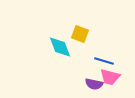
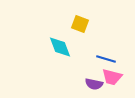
yellow square: moved 10 px up
blue line: moved 2 px right, 2 px up
pink trapezoid: moved 2 px right
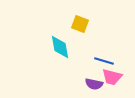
cyan diamond: rotated 10 degrees clockwise
blue line: moved 2 px left, 2 px down
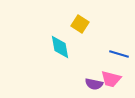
yellow square: rotated 12 degrees clockwise
blue line: moved 15 px right, 7 px up
pink trapezoid: moved 1 px left, 2 px down
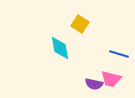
cyan diamond: moved 1 px down
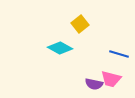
yellow square: rotated 18 degrees clockwise
cyan diamond: rotated 50 degrees counterclockwise
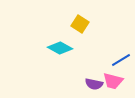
yellow square: rotated 18 degrees counterclockwise
blue line: moved 2 px right, 6 px down; rotated 48 degrees counterclockwise
pink trapezoid: moved 2 px right, 2 px down
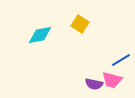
cyan diamond: moved 20 px left, 13 px up; rotated 40 degrees counterclockwise
pink trapezoid: moved 1 px left, 1 px up
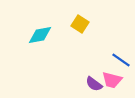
blue line: rotated 66 degrees clockwise
purple semicircle: rotated 24 degrees clockwise
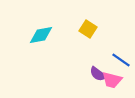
yellow square: moved 8 px right, 5 px down
cyan diamond: moved 1 px right
purple semicircle: moved 4 px right, 10 px up
